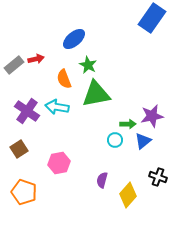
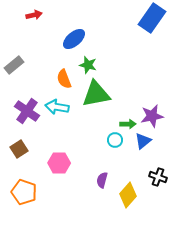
red arrow: moved 2 px left, 44 px up
green star: rotated 12 degrees counterclockwise
pink hexagon: rotated 10 degrees clockwise
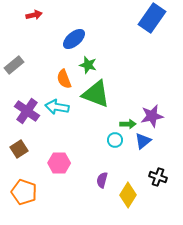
green triangle: rotated 32 degrees clockwise
yellow diamond: rotated 10 degrees counterclockwise
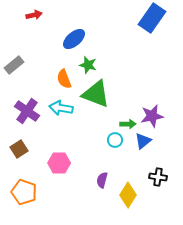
cyan arrow: moved 4 px right, 1 px down
black cross: rotated 12 degrees counterclockwise
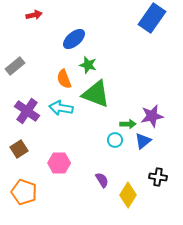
gray rectangle: moved 1 px right, 1 px down
purple semicircle: rotated 133 degrees clockwise
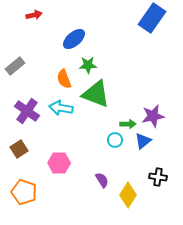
green star: rotated 18 degrees counterclockwise
purple star: moved 1 px right
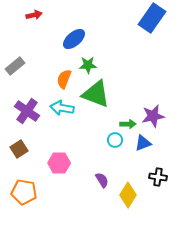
orange semicircle: rotated 42 degrees clockwise
cyan arrow: moved 1 px right
blue triangle: moved 2 px down; rotated 18 degrees clockwise
orange pentagon: rotated 10 degrees counterclockwise
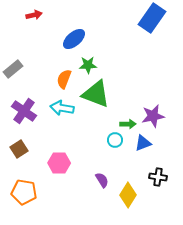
gray rectangle: moved 2 px left, 3 px down
purple cross: moved 3 px left
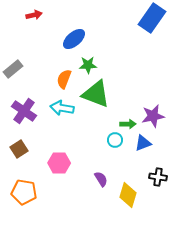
purple semicircle: moved 1 px left, 1 px up
yellow diamond: rotated 15 degrees counterclockwise
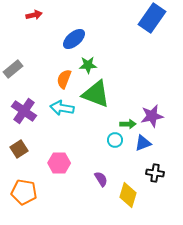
purple star: moved 1 px left
black cross: moved 3 px left, 4 px up
